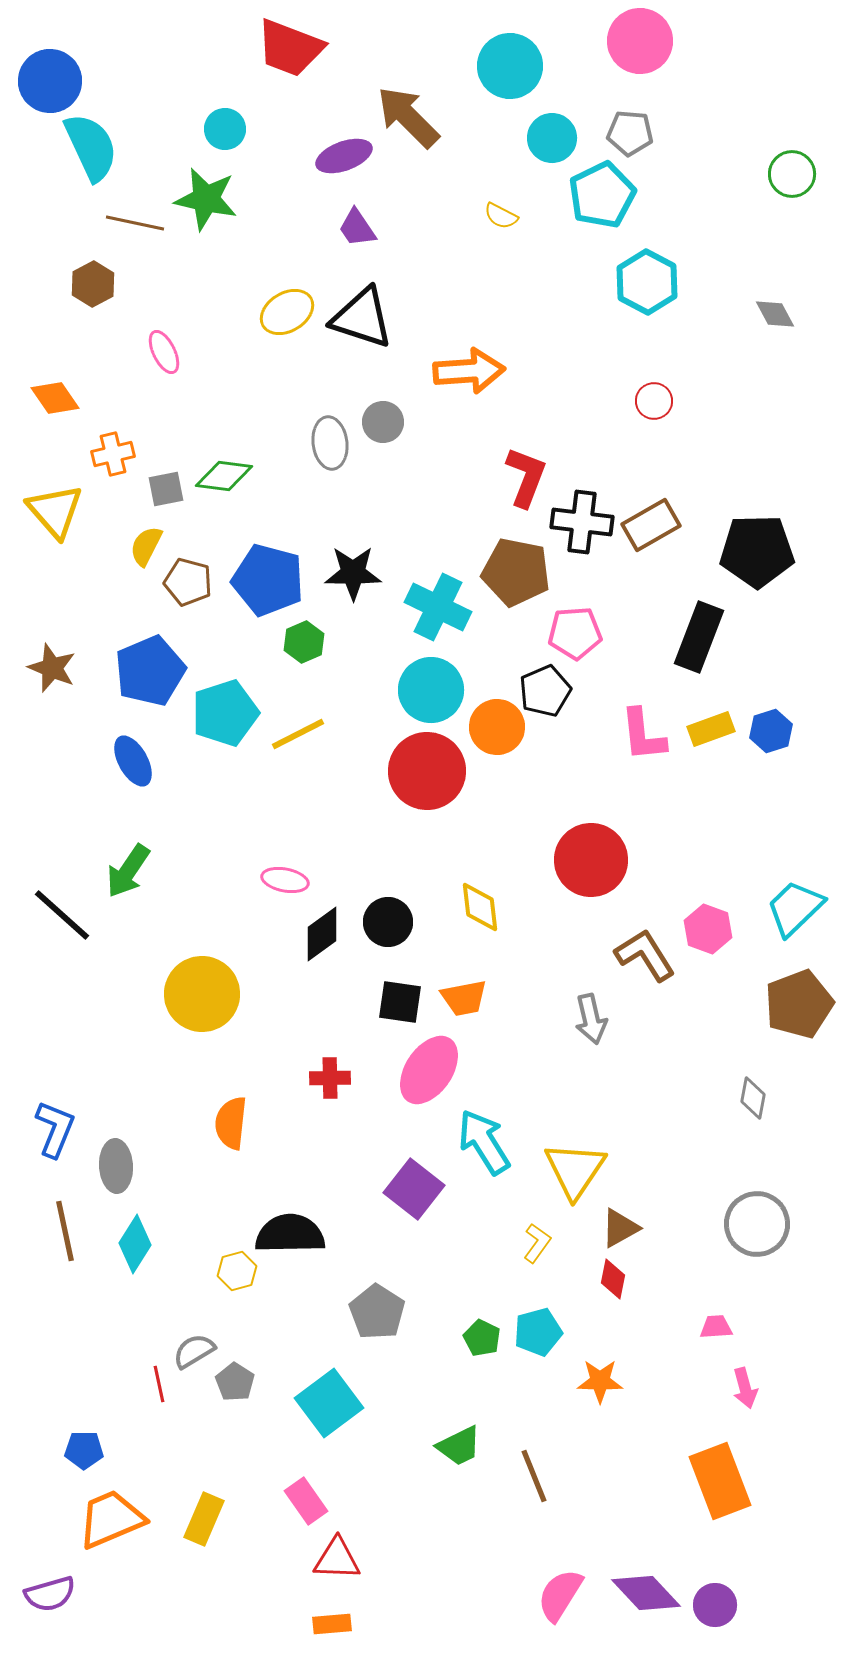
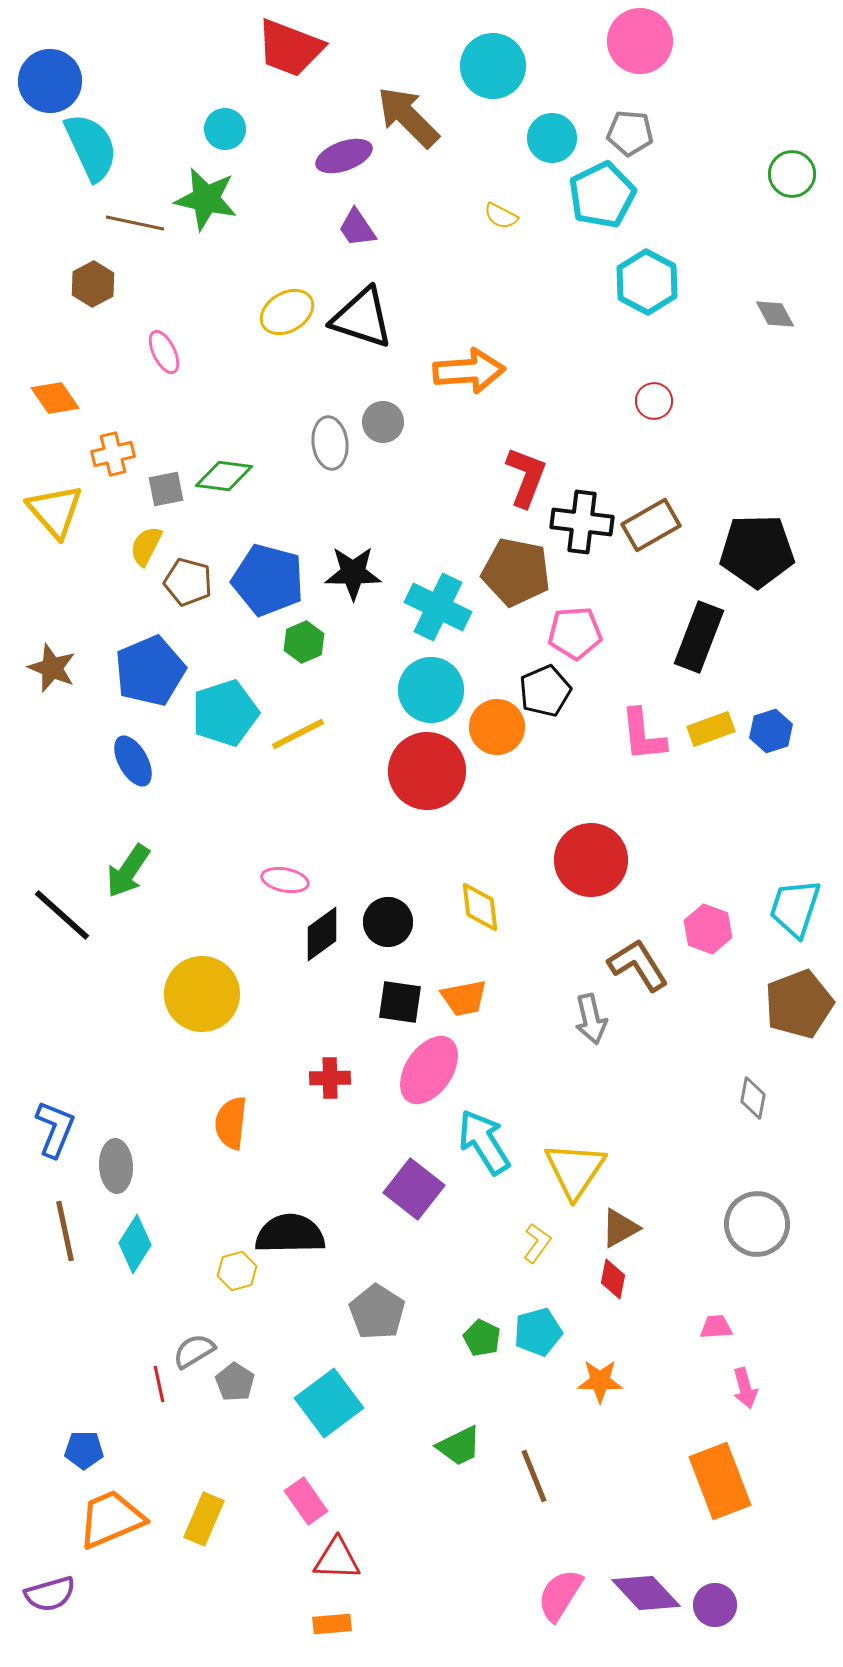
cyan circle at (510, 66): moved 17 px left
cyan trapezoid at (795, 908): rotated 28 degrees counterclockwise
brown L-shape at (645, 955): moved 7 px left, 10 px down
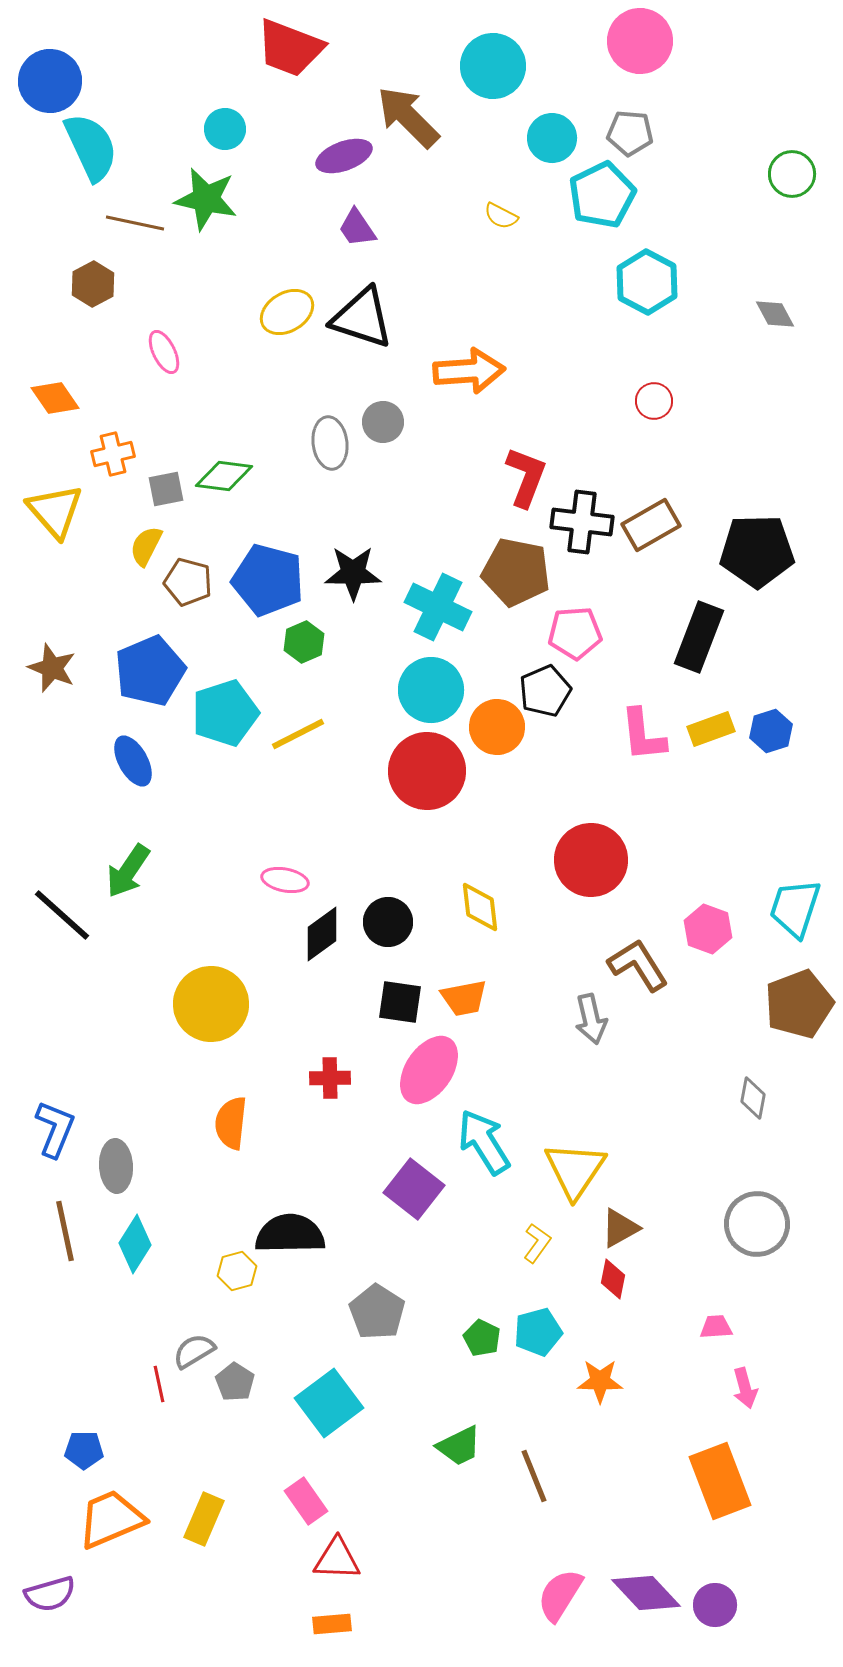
yellow circle at (202, 994): moved 9 px right, 10 px down
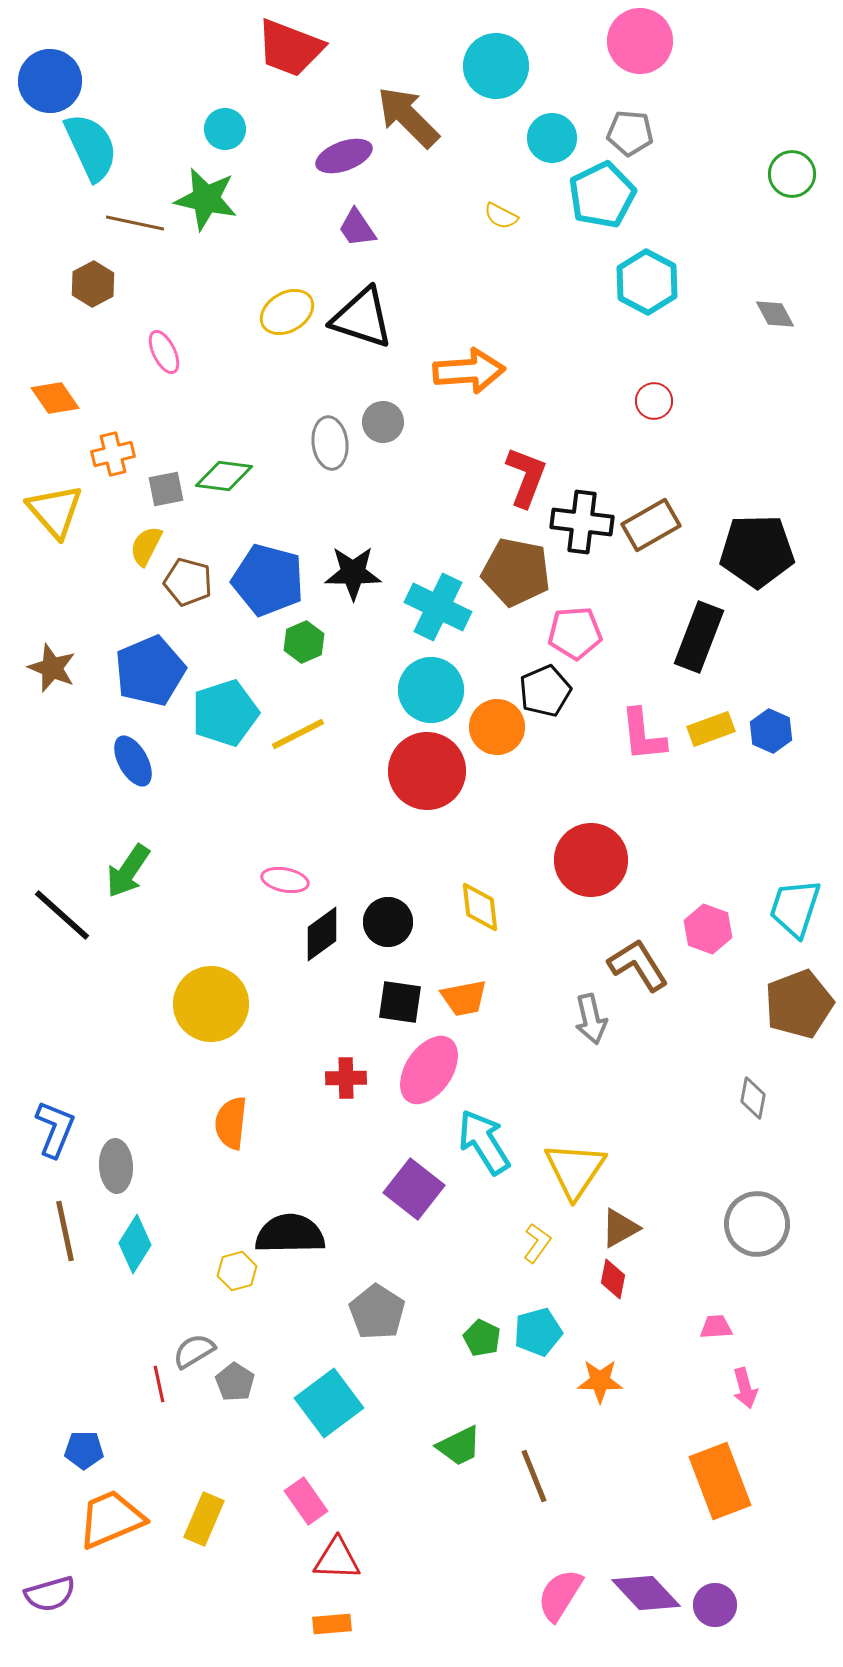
cyan circle at (493, 66): moved 3 px right
blue hexagon at (771, 731): rotated 18 degrees counterclockwise
red cross at (330, 1078): moved 16 px right
